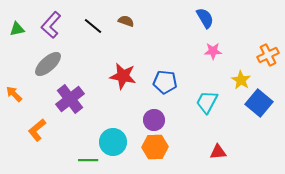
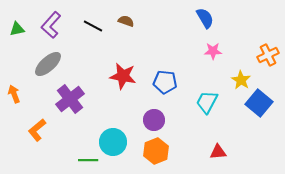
black line: rotated 12 degrees counterclockwise
orange arrow: rotated 24 degrees clockwise
orange hexagon: moved 1 px right, 4 px down; rotated 20 degrees counterclockwise
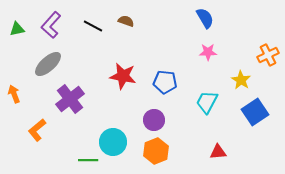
pink star: moved 5 px left, 1 px down
blue square: moved 4 px left, 9 px down; rotated 16 degrees clockwise
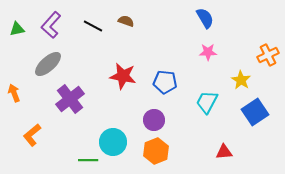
orange arrow: moved 1 px up
orange L-shape: moved 5 px left, 5 px down
red triangle: moved 6 px right
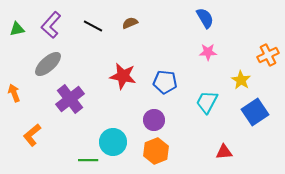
brown semicircle: moved 4 px right, 2 px down; rotated 42 degrees counterclockwise
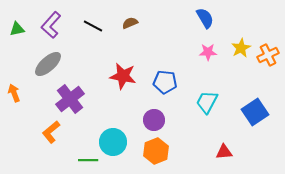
yellow star: moved 32 px up; rotated 12 degrees clockwise
orange L-shape: moved 19 px right, 3 px up
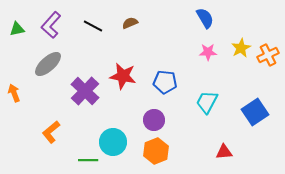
purple cross: moved 15 px right, 8 px up; rotated 8 degrees counterclockwise
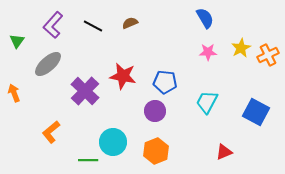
purple L-shape: moved 2 px right
green triangle: moved 12 px down; rotated 42 degrees counterclockwise
blue square: moved 1 px right; rotated 28 degrees counterclockwise
purple circle: moved 1 px right, 9 px up
red triangle: rotated 18 degrees counterclockwise
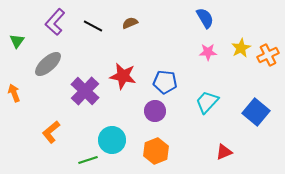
purple L-shape: moved 2 px right, 3 px up
cyan trapezoid: rotated 15 degrees clockwise
blue square: rotated 12 degrees clockwise
cyan circle: moved 1 px left, 2 px up
green line: rotated 18 degrees counterclockwise
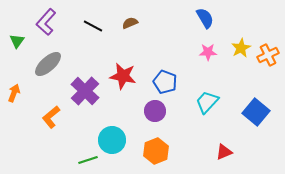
purple L-shape: moved 9 px left
blue pentagon: rotated 15 degrees clockwise
orange arrow: rotated 42 degrees clockwise
orange L-shape: moved 15 px up
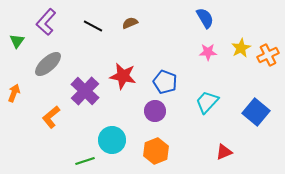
green line: moved 3 px left, 1 px down
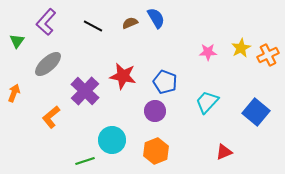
blue semicircle: moved 49 px left
